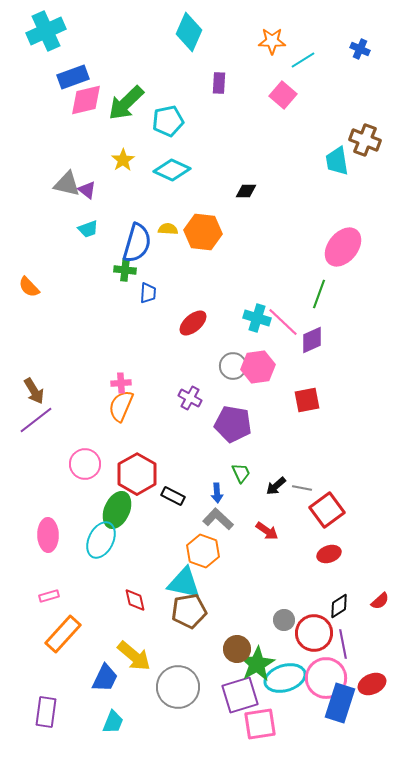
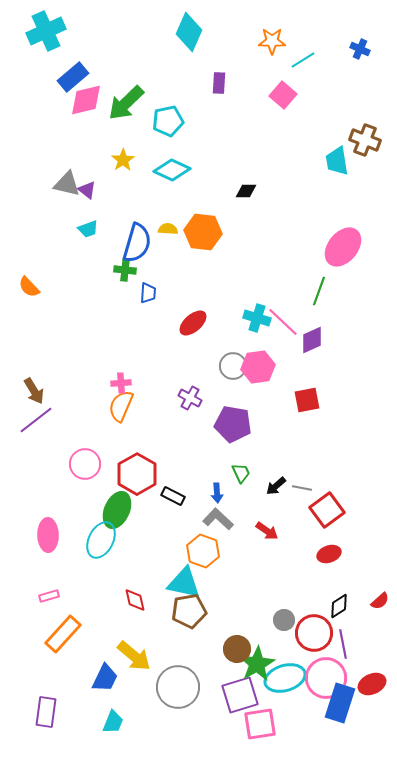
blue rectangle at (73, 77): rotated 20 degrees counterclockwise
green line at (319, 294): moved 3 px up
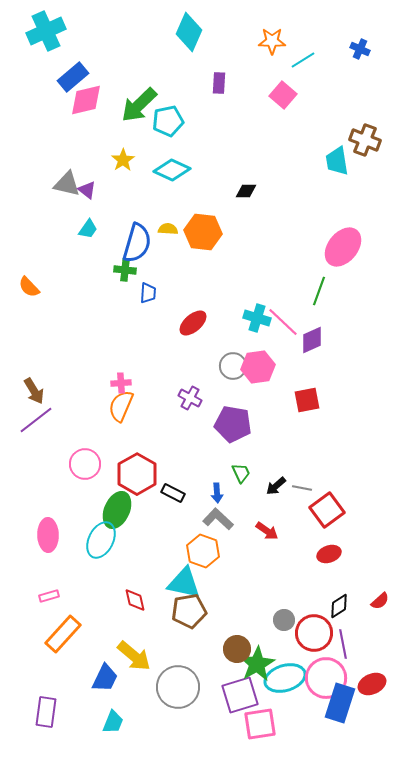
green arrow at (126, 103): moved 13 px right, 2 px down
cyan trapezoid at (88, 229): rotated 35 degrees counterclockwise
black rectangle at (173, 496): moved 3 px up
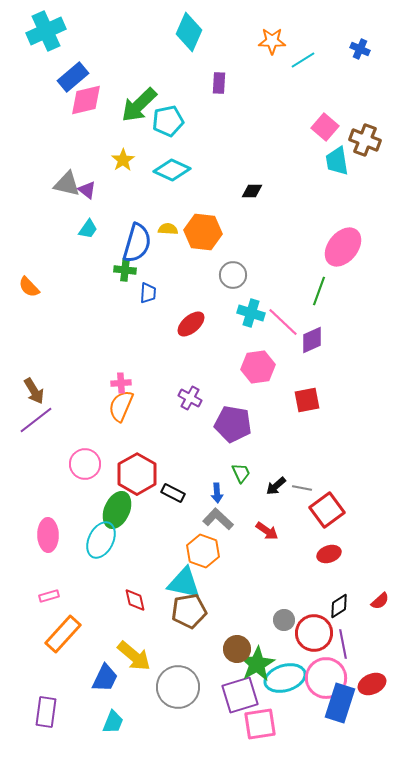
pink square at (283, 95): moved 42 px right, 32 px down
black diamond at (246, 191): moved 6 px right
cyan cross at (257, 318): moved 6 px left, 5 px up
red ellipse at (193, 323): moved 2 px left, 1 px down
gray circle at (233, 366): moved 91 px up
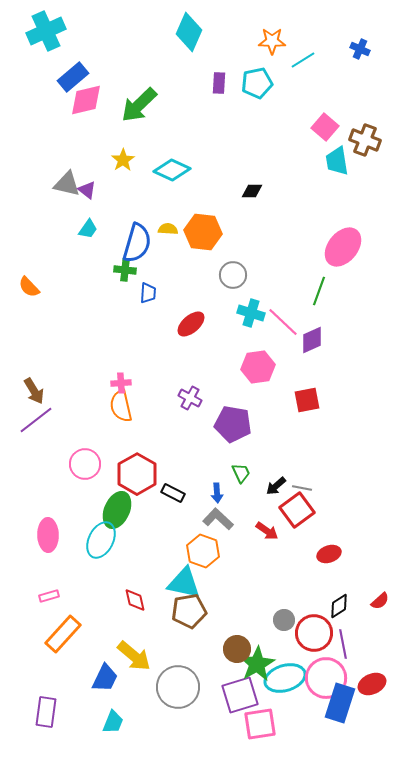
cyan pentagon at (168, 121): moved 89 px right, 38 px up
orange semicircle at (121, 406): rotated 36 degrees counterclockwise
red square at (327, 510): moved 30 px left
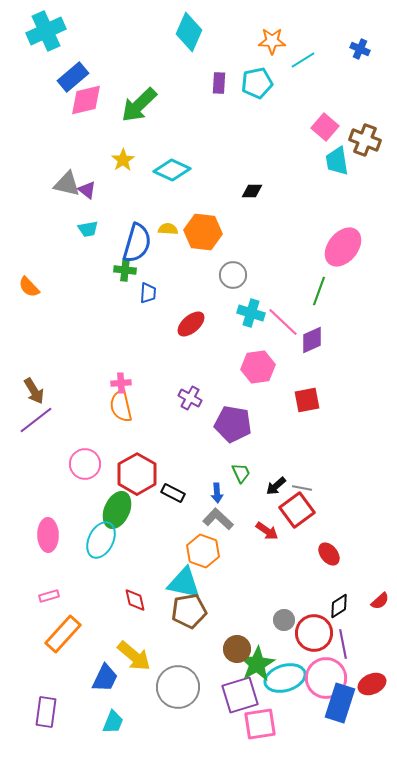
cyan trapezoid at (88, 229): rotated 45 degrees clockwise
red ellipse at (329, 554): rotated 70 degrees clockwise
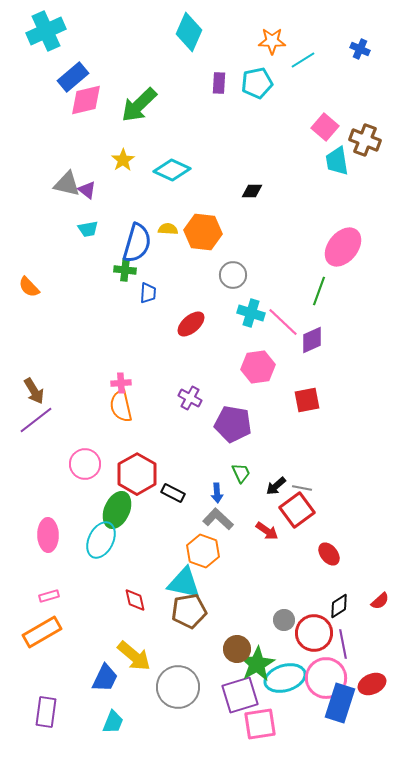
orange rectangle at (63, 634): moved 21 px left, 2 px up; rotated 18 degrees clockwise
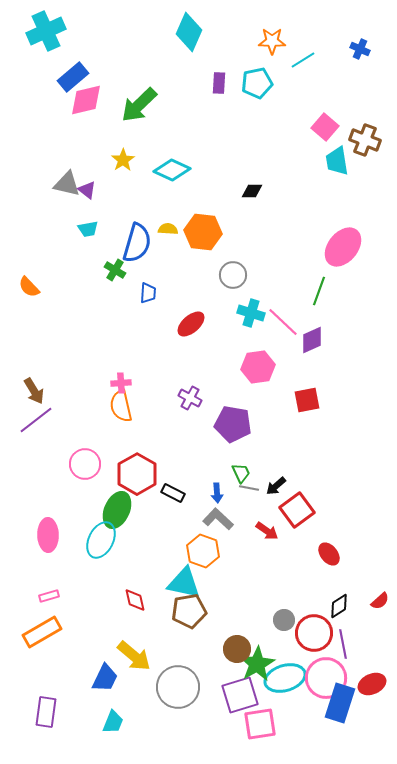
green cross at (125, 270): moved 10 px left; rotated 25 degrees clockwise
gray line at (302, 488): moved 53 px left
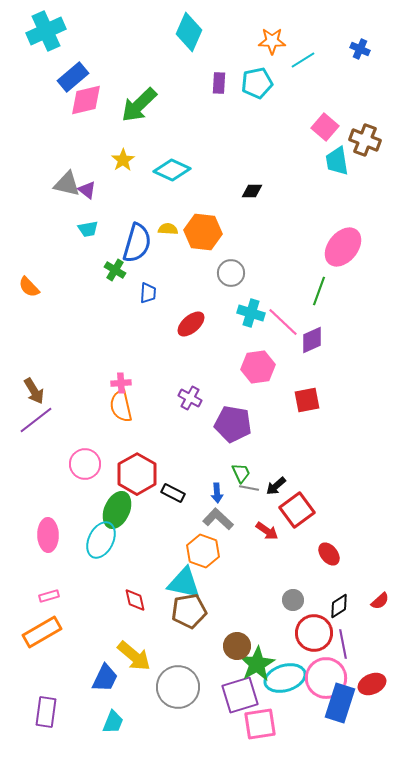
gray circle at (233, 275): moved 2 px left, 2 px up
gray circle at (284, 620): moved 9 px right, 20 px up
brown circle at (237, 649): moved 3 px up
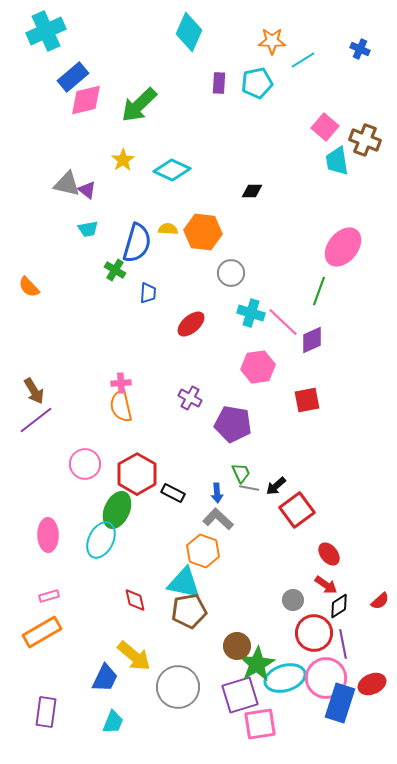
red arrow at (267, 531): moved 59 px right, 54 px down
